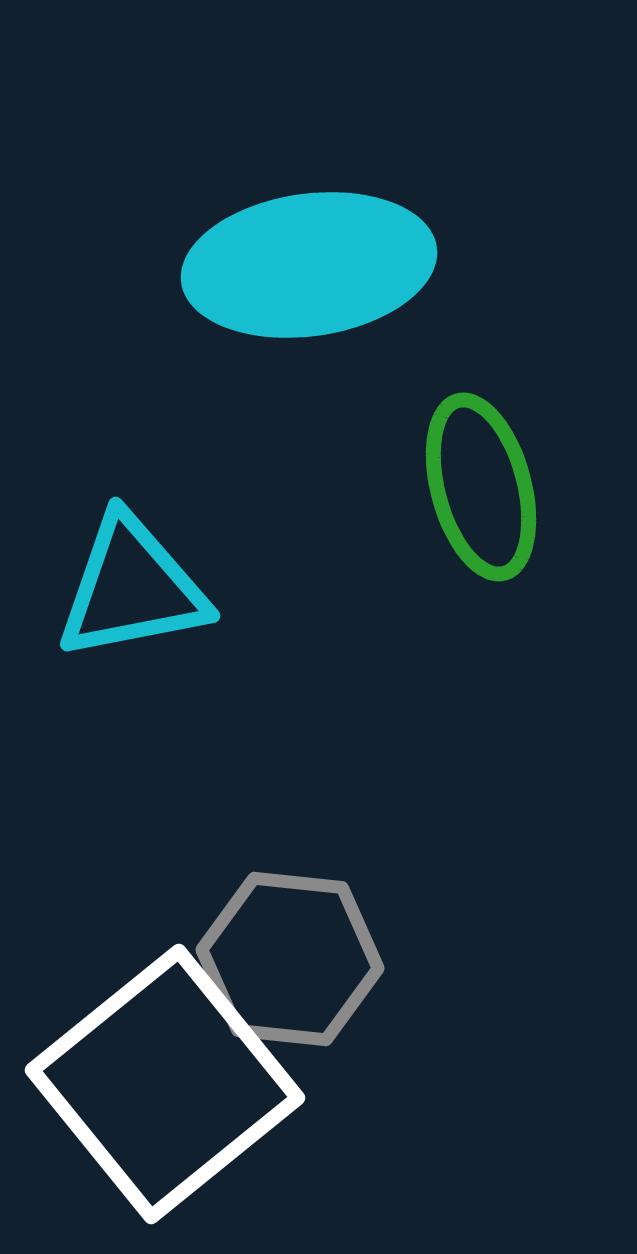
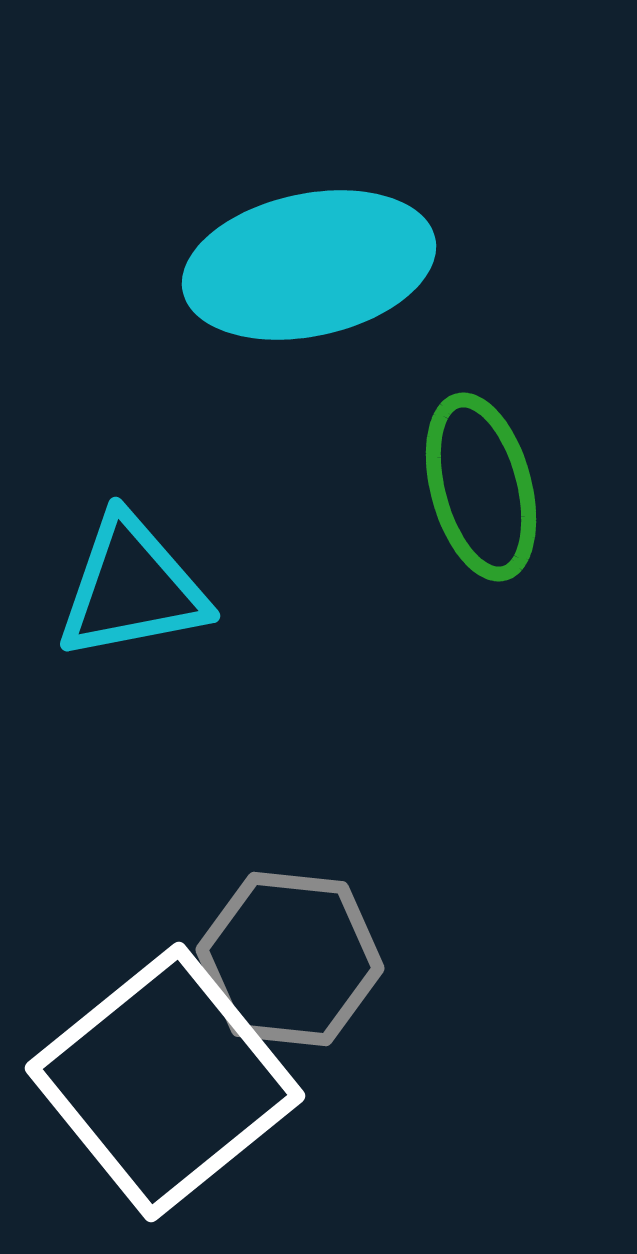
cyan ellipse: rotated 4 degrees counterclockwise
white square: moved 2 px up
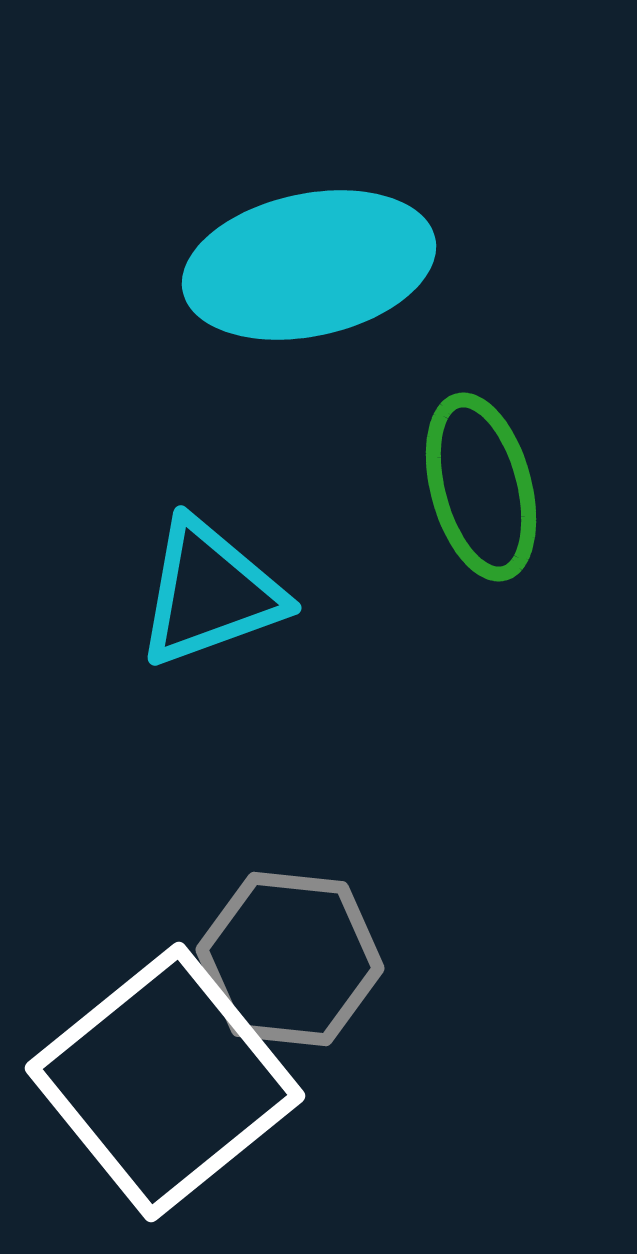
cyan triangle: moved 78 px right, 5 px down; rotated 9 degrees counterclockwise
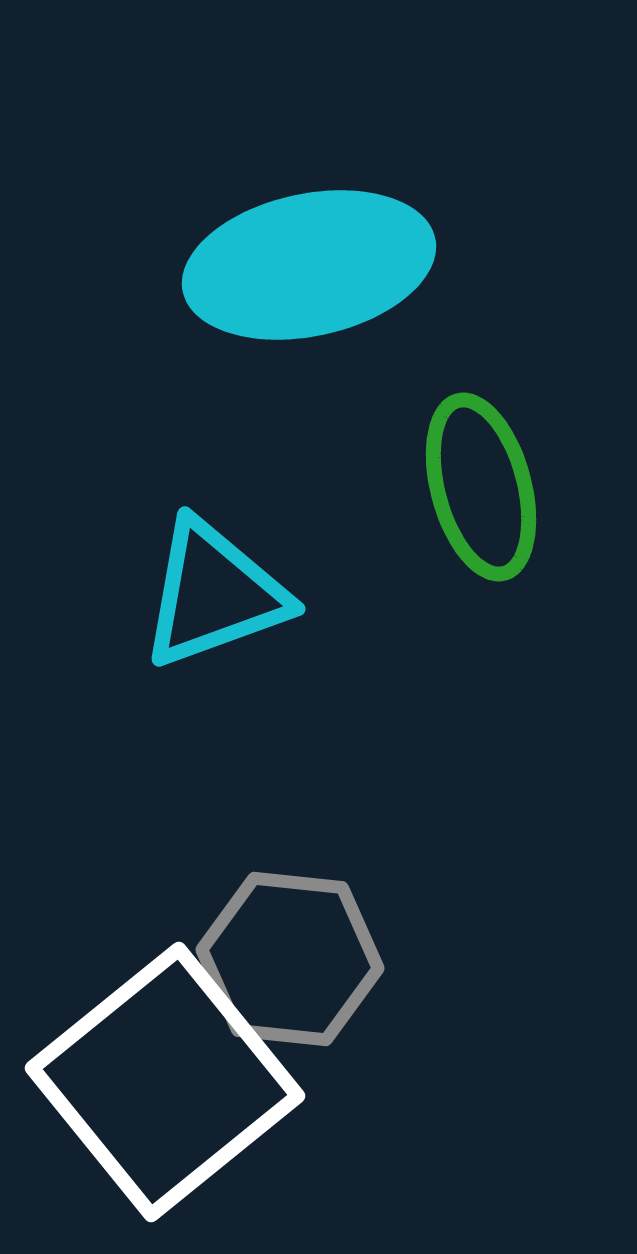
cyan triangle: moved 4 px right, 1 px down
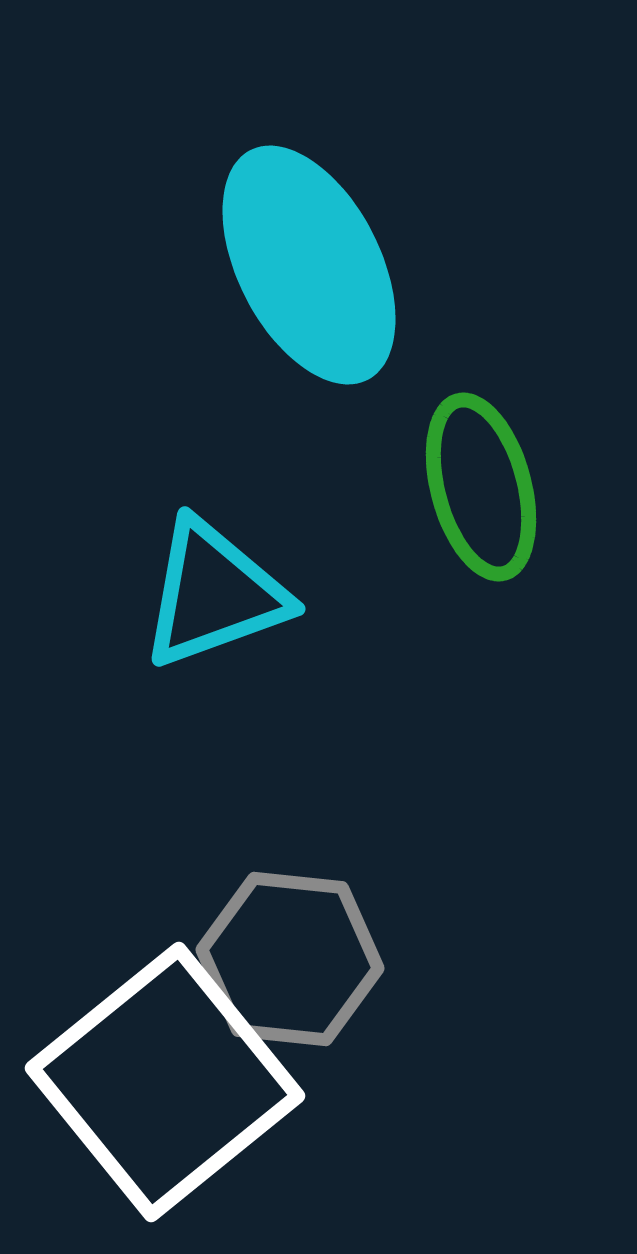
cyan ellipse: rotated 75 degrees clockwise
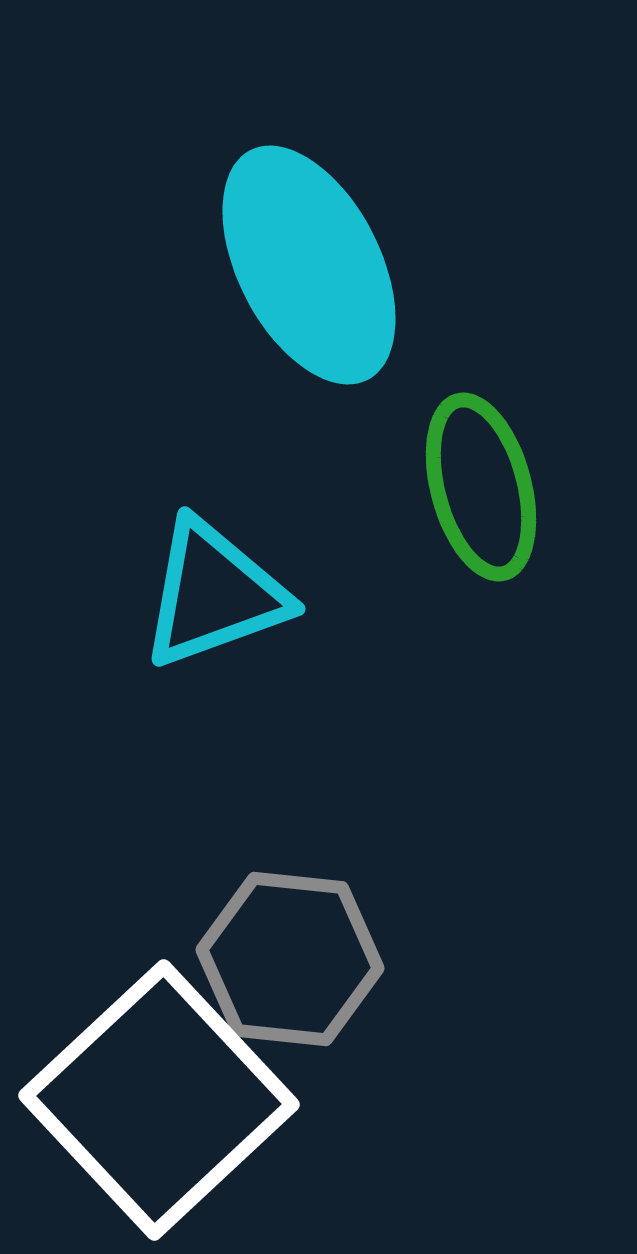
white square: moved 6 px left, 18 px down; rotated 4 degrees counterclockwise
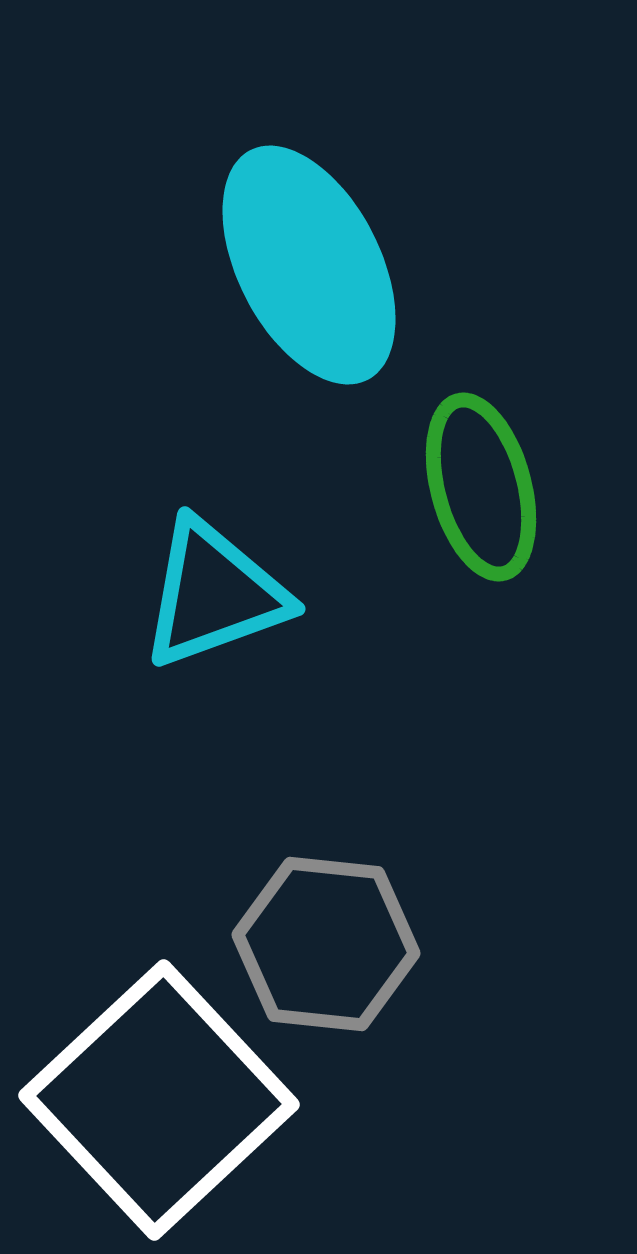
gray hexagon: moved 36 px right, 15 px up
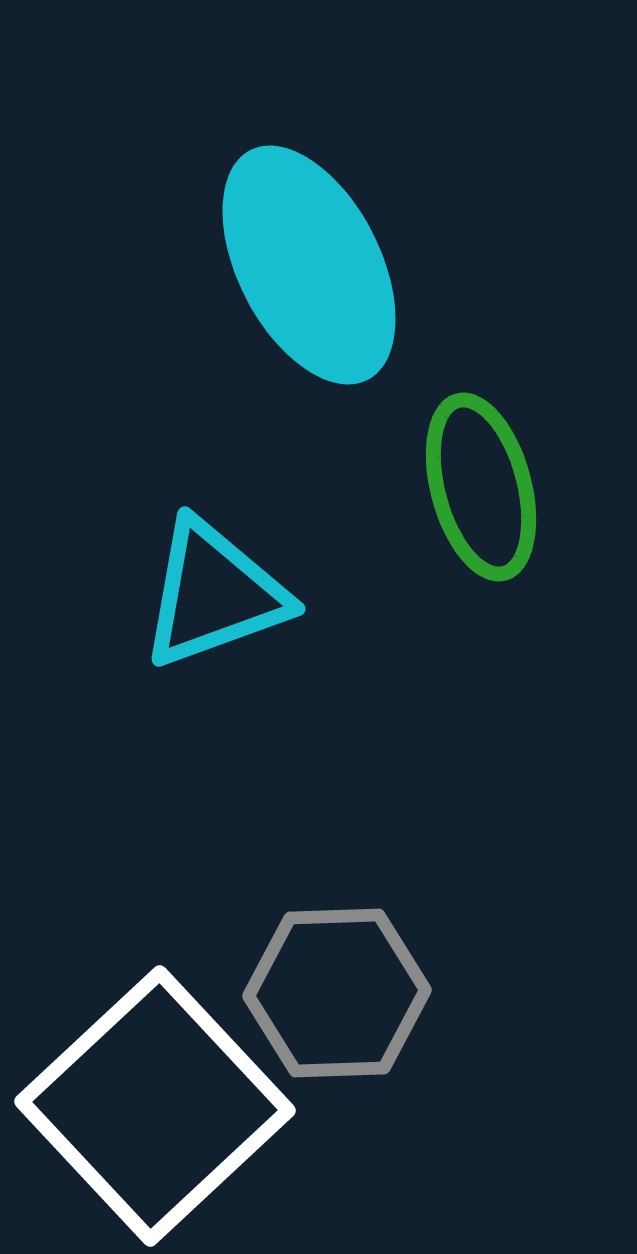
gray hexagon: moved 11 px right, 49 px down; rotated 8 degrees counterclockwise
white square: moved 4 px left, 6 px down
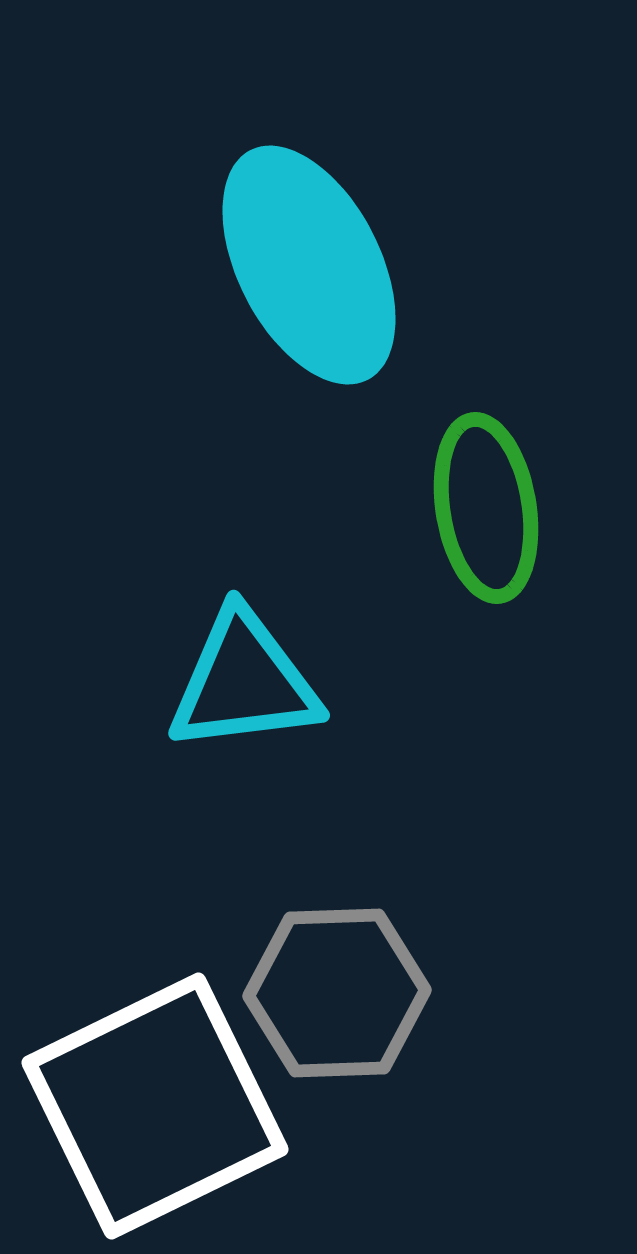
green ellipse: moved 5 px right, 21 px down; rotated 6 degrees clockwise
cyan triangle: moved 30 px right, 88 px down; rotated 13 degrees clockwise
white square: rotated 17 degrees clockwise
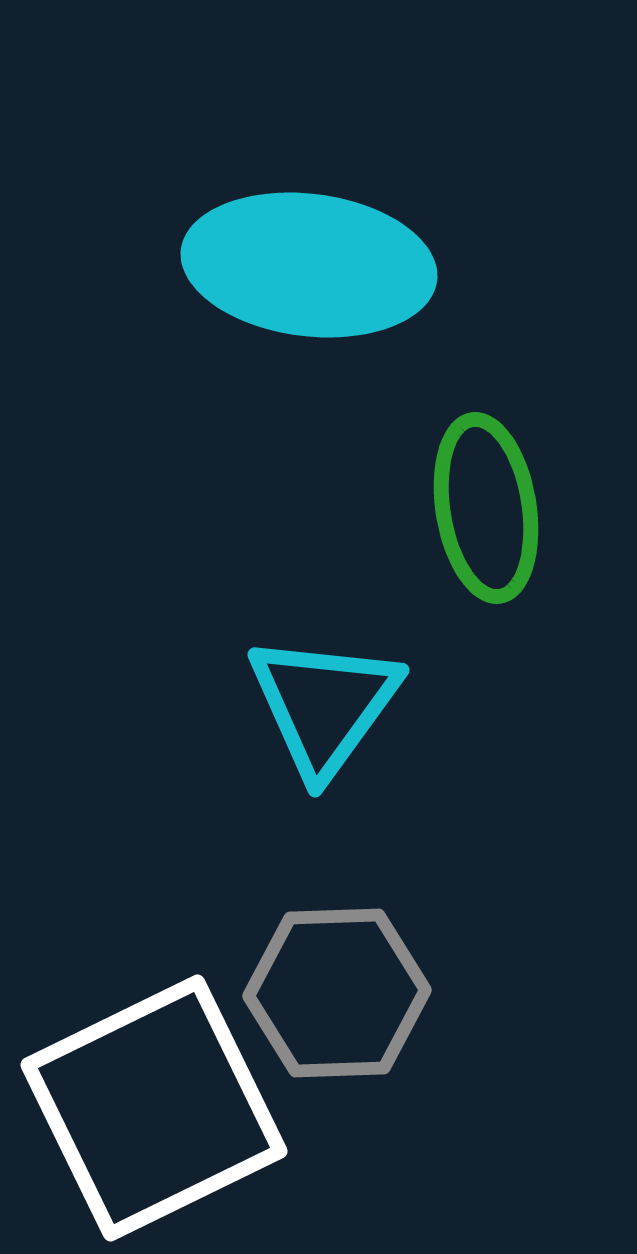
cyan ellipse: rotated 56 degrees counterclockwise
cyan triangle: moved 80 px right, 23 px down; rotated 47 degrees counterclockwise
white square: moved 1 px left, 2 px down
